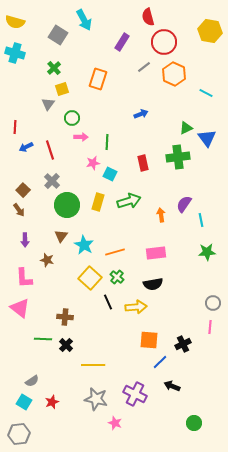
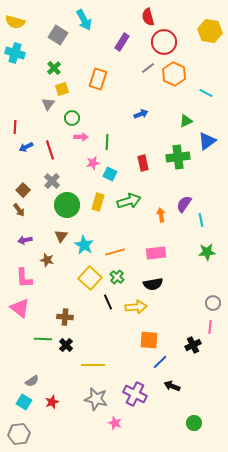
gray line at (144, 67): moved 4 px right, 1 px down
green triangle at (186, 128): moved 7 px up
blue triangle at (207, 138): moved 3 px down; rotated 30 degrees clockwise
purple arrow at (25, 240): rotated 80 degrees clockwise
black cross at (183, 344): moved 10 px right, 1 px down
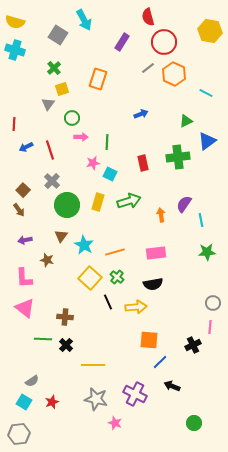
cyan cross at (15, 53): moved 3 px up
red line at (15, 127): moved 1 px left, 3 px up
pink triangle at (20, 308): moved 5 px right
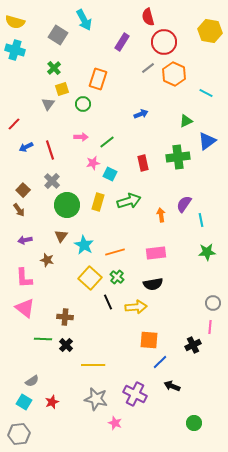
green circle at (72, 118): moved 11 px right, 14 px up
red line at (14, 124): rotated 40 degrees clockwise
green line at (107, 142): rotated 49 degrees clockwise
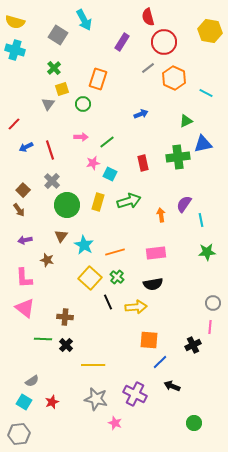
orange hexagon at (174, 74): moved 4 px down
blue triangle at (207, 141): moved 4 px left, 3 px down; rotated 24 degrees clockwise
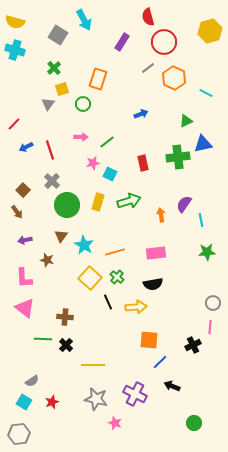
yellow hexagon at (210, 31): rotated 25 degrees counterclockwise
brown arrow at (19, 210): moved 2 px left, 2 px down
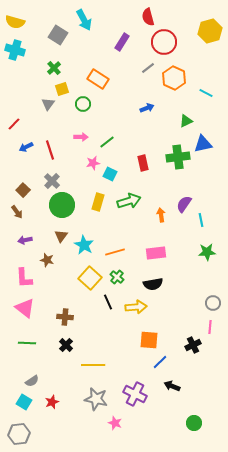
orange rectangle at (98, 79): rotated 75 degrees counterclockwise
blue arrow at (141, 114): moved 6 px right, 6 px up
green circle at (67, 205): moved 5 px left
green line at (43, 339): moved 16 px left, 4 px down
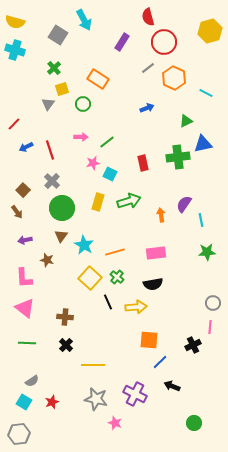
green circle at (62, 205): moved 3 px down
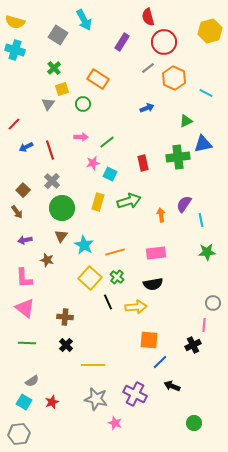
pink line at (210, 327): moved 6 px left, 2 px up
